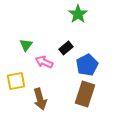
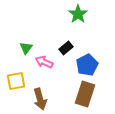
green triangle: moved 3 px down
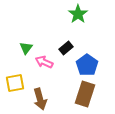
blue pentagon: rotated 10 degrees counterclockwise
yellow square: moved 1 px left, 2 px down
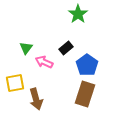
brown arrow: moved 4 px left
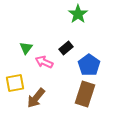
blue pentagon: moved 2 px right
brown arrow: moved 1 px up; rotated 55 degrees clockwise
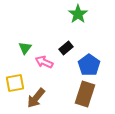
green triangle: moved 1 px left
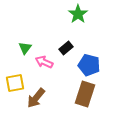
blue pentagon: rotated 20 degrees counterclockwise
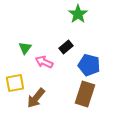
black rectangle: moved 1 px up
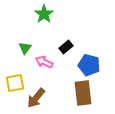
green star: moved 34 px left
brown rectangle: moved 2 px left, 1 px up; rotated 25 degrees counterclockwise
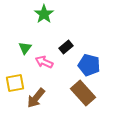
brown rectangle: rotated 35 degrees counterclockwise
